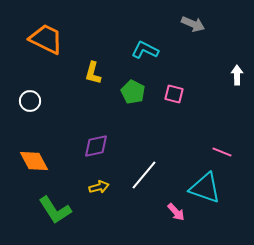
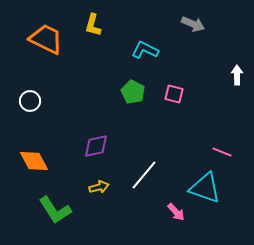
yellow L-shape: moved 48 px up
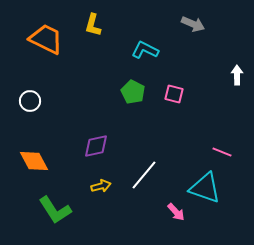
yellow arrow: moved 2 px right, 1 px up
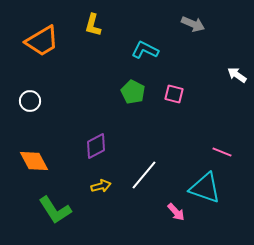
orange trapezoid: moved 4 px left, 2 px down; rotated 123 degrees clockwise
white arrow: rotated 54 degrees counterclockwise
purple diamond: rotated 16 degrees counterclockwise
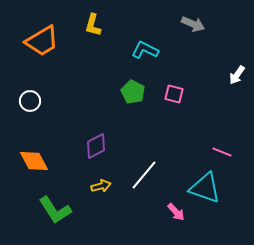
white arrow: rotated 90 degrees counterclockwise
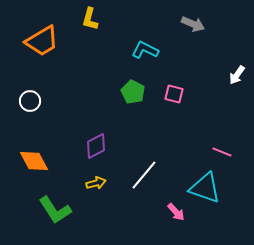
yellow L-shape: moved 3 px left, 6 px up
yellow arrow: moved 5 px left, 3 px up
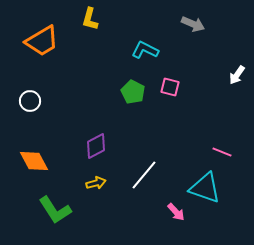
pink square: moved 4 px left, 7 px up
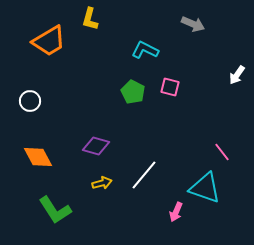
orange trapezoid: moved 7 px right
purple diamond: rotated 44 degrees clockwise
pink line: rotated 30 degrees clockwise
orange diamond: moved 4 px right, 4 px up
yellow arrow: moved 6 px right
pink arrow: rotated 66 degrees clockwise
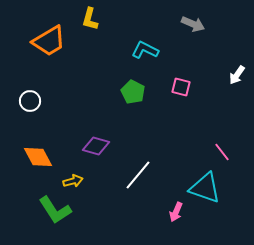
pink square: moved 11 px right
white line: moved 6 px left
yellow arrow: moved 29 px left, 2 px up
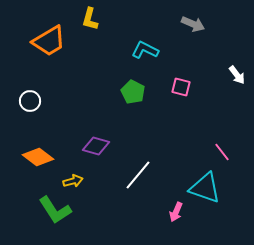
white arrow: rotated 72 degrees counterclockwise
orange diamond: rotated 24 degrees counterclockwise
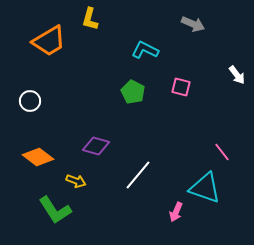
yellow arrow: moved 3 px right; rotated 36 degrees clockwise
